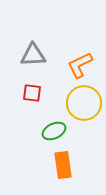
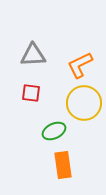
red square: moved 1 px left
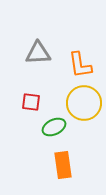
gray triangle: moved 5 px right, 2 px up
orange L-shape: rotated 72 degrees counterclockwise
red square: moved 9 px down
green ellipse: moved 4 px up
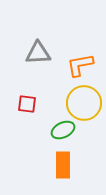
orange L-shape: rotated 88 degrees clockwise
red square: moved 4 px left, 2 px down
green ellipse: moved 9 px right, 3 px down
orange rectangle: rotated 8 degrees clockwise
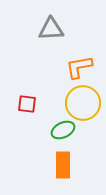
gray triangle: moved 13 px right, 24 px up
orange L-shape: moved 1 px left, 2 px down
yellow circle: moved 1 px left
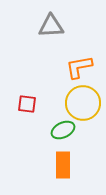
gray triangle: moved 3 px up
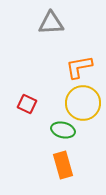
gray triangle: moved 3 px up
red square: rotated 18 degrees clockwise
green ellipse: rotated 40 degrees clockwise
orange rectangle: rotated 16 degrees counterclockwise
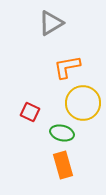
gray triangle: rotated 28 degrees counterclockwise
orange L-shape: moved 12 px left
red square: moved 3 px right, 8 px down
green ellipse: moved 1 px left, 3 px down
